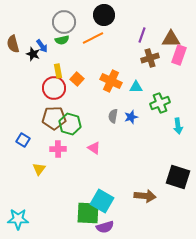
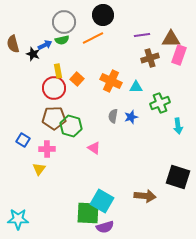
black circle: moved 1 px left
purple line: rotated 63 degrees clockwise
blue arrow: moved 3 px right, 1 px up; rotated 80 degrees counterclockwise
green hexagon: moved 1 px right, 2 px down
pink cross: moved 11 px left
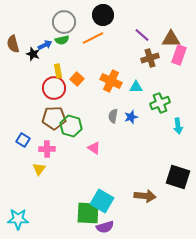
purple line: rotated 49 degrees clockwise
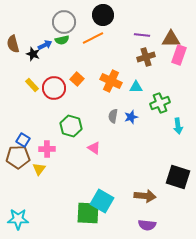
purple line: rotated 35 degrees counterclockwise
brown cross: moved 4 px left, 1 px up
yellow rectangle: moved 26 px left, 14 px down; rotated 32 degrees counterclockwise
brown pentagon: moved 36 px left, 39 px down
purple semicircle: moved 42 px right, 2 px up; rotated 24 degrees clockwise
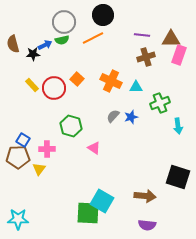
black star: rotated 24 degrees counterclockwise
gray semicircle: rotated 32 degrees clockwise
